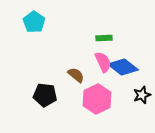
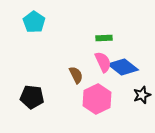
brown semicircle: rotated 24 degrees clockwise
black pentagon: moved 13 px left, 2 px down
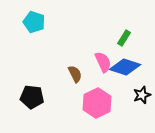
cyan pentagon: rotated 15 degrees counterclockwise
green rectangle: moved 20 px right; rotated 56 degrees counterclockwise
blue diamond: moved 2 px right; rotated 20 degrees counterclockwise
brown semicircle: moved 1 px left, 1 px up
pink hexagon: moved 4 px down
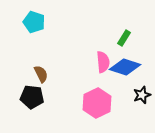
pink semicircle: rotated 20 degrees clockwise
brown semicircle: moved 34 px left
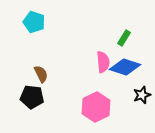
pink hexagon: moved 1 px left, 4 px down
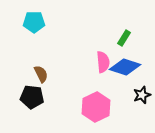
cyan pentagon: rotated 20 degrees counterclockwise
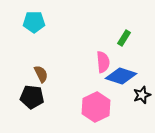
blue diamond: moved 4 px left, 9 px down
